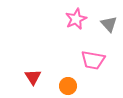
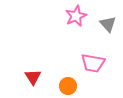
pink star: moved 3 px up
gray triangle: moved 1 px left
pink trapezoid: moved 3 px down
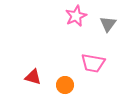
gray triangle: rotated 18 degrees clockwise
red triangle: rotated 42 degrees counterclockwise
orange circle: moved 3 px left, 1 px up
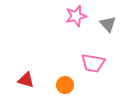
pink star: rotated 10 degrees clockwise
gray triangle: rotated 18 degrees counterclockwise
red triangle: moved 7 px left, 3 px down
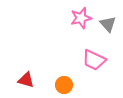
pink star: moved 5 px right, 2 px down
pink trapezoid: moved 1 px right, 3 px up; rotated 15 degrees clockwise
orange circle: moved 1 px left
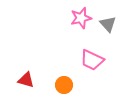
pink trapezoid: moved 2 px left
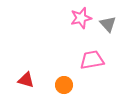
pink trapezoid: rotated 145 degrees clockwise
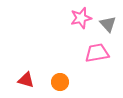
pink trapezoid: moved 5 px right, 7 px up
orange circle: moved 4 px left, 3 px up
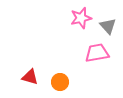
gray triangle: moved 2 px down
red triangle: moved 4 px right, 3 px up
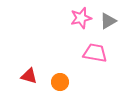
gray triangle: moved 5 px up; rotated 42 degrees clockwise
pink trapezoid: moved 2 px left; rotated 20 degrees clockwise
red triangle: moved 1 px left, 1 px up
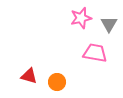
gray triangle: moved 1 px right, 3 px down; rotated 30 degrees counterclockwise
orange circle: moved 3 px left
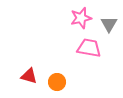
pink trapezoid: moved 6 px left, 5 px up
